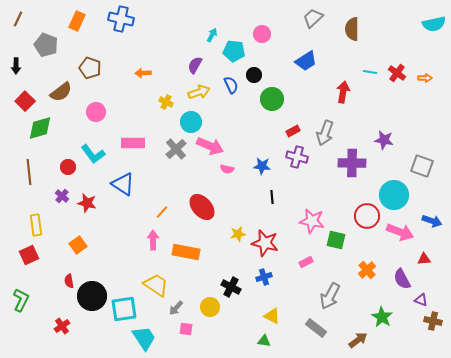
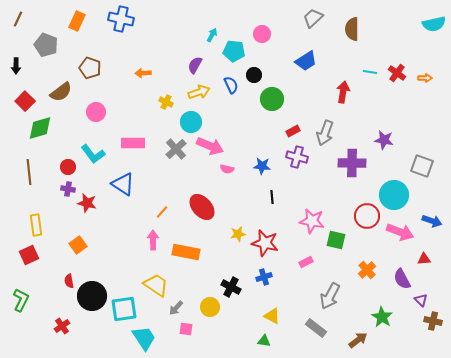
purple cross at (62, 196): moved 6 px right, 7 px up; rotated 32 degrees counterclockwise
purple triangle at (421, 300): rotated 24 degrees clockwise
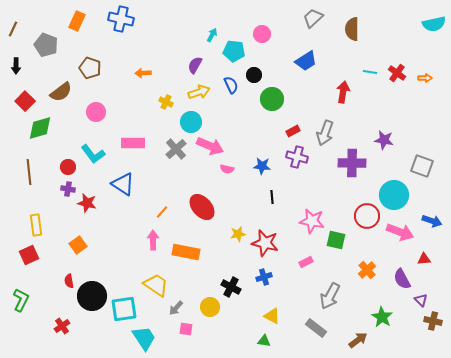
brown line at (18, 19): moved 5 px left, 10 px down
